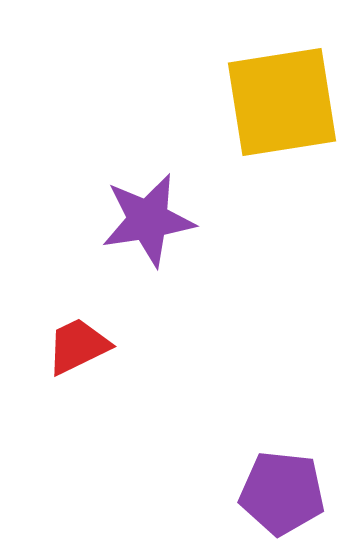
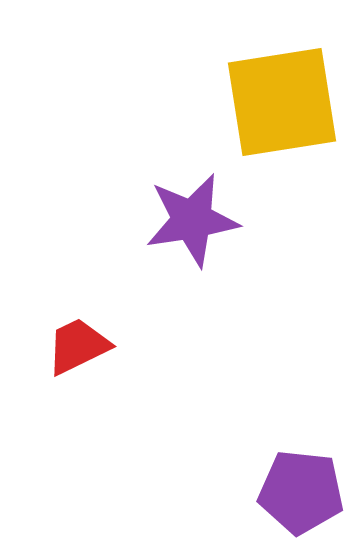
purple star: moved 44 px right
purple pentagon: moved 19 px right, 1 px up
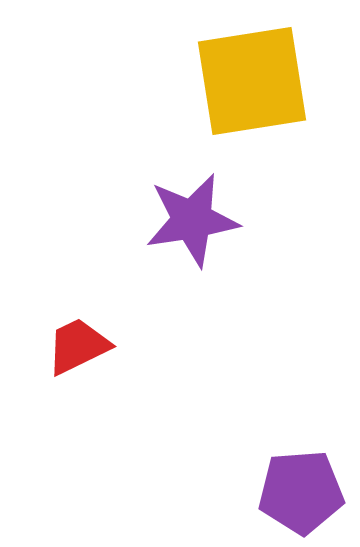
yellow square: moved 30 px left, 21 px up
purple pentagon: rotated 10 degrees counterclockwise
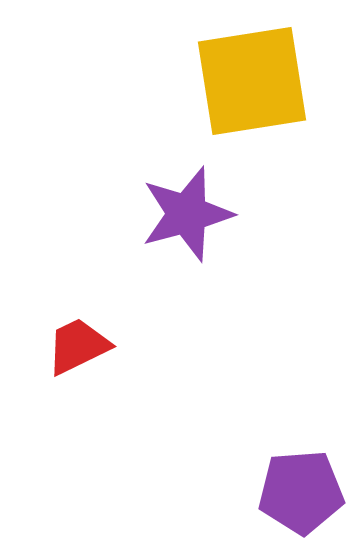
purple star: moved 5 px left, 6 px up; rotated 6 degrees counterclockwise
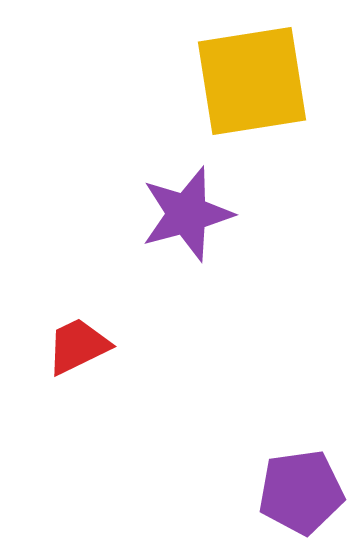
purple pentagon: rotated 4 degrees counterclockwise
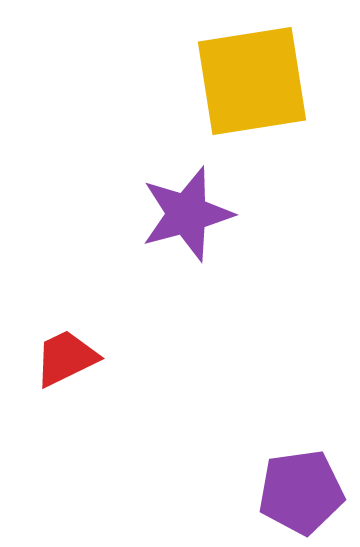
red trapezoid: moved 12 px left, 12 px down
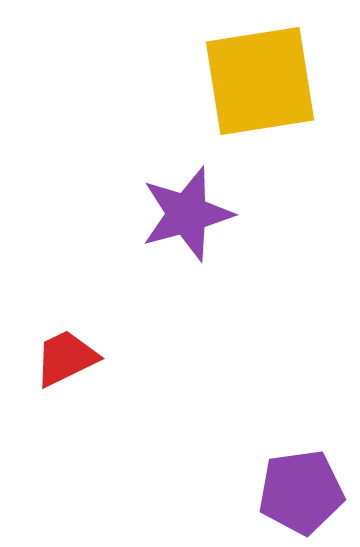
yellow square: moved 8 px right
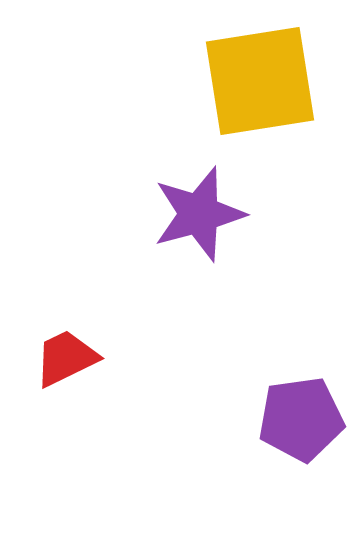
purple star: moved 12 px right
purple pentagon: moved 73 px up
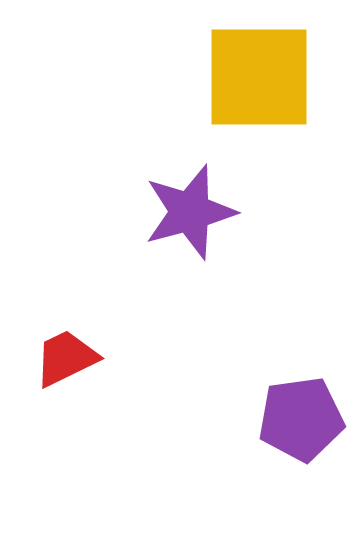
yellow square: moved 1 px left, 4 px up; rotated 9 degrees clockwise
purple star: moved 9 px left, 2 px up
